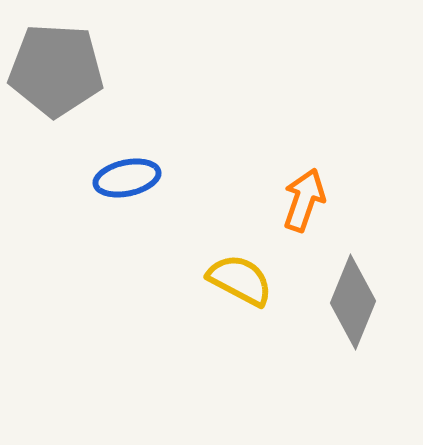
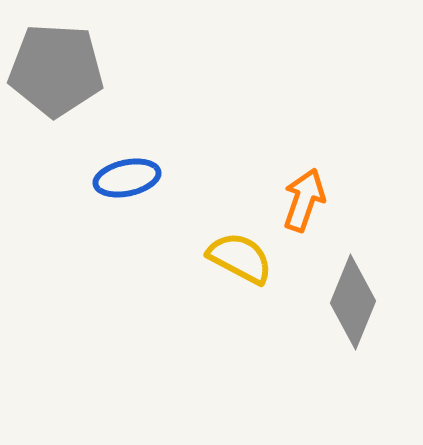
yellow semicircle: moved 22 px up
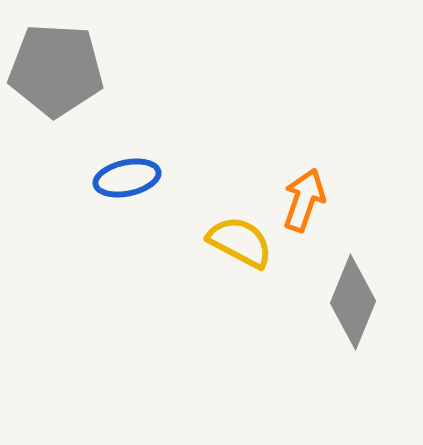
yellow semicircle: moved 16 px up
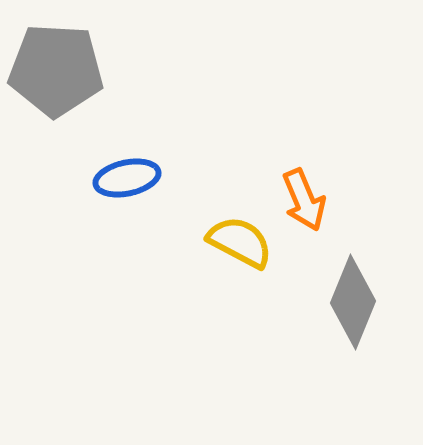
orange arrow: rotated 138 degrees clockwise
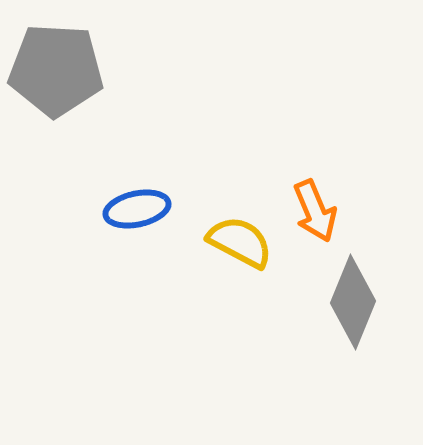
blue ellipse: moved 10 px right, 31 px down
orange arrow: moved 11 px right, 11 px down
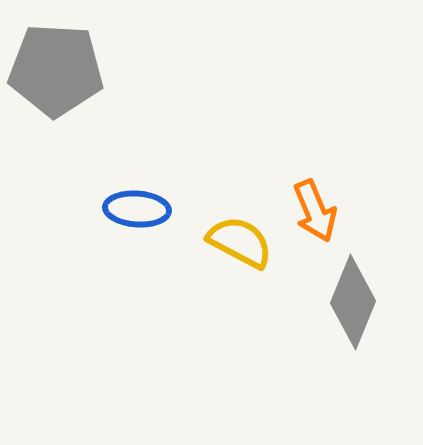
blue ellipse: rotated 16 degrees clockwise
